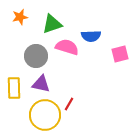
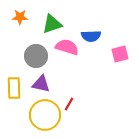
orange star: rotated 14 degrees clockwise
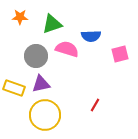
pink semicircle: moved 2 px down
purple triangle: rotated 24 degrees counterclockwise
yellow rectangle: rotated 70 degrees counterclockwise
red line: moved 26 px right, 1 px down
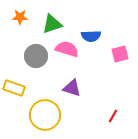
purple triangle: moved 31 px right, 4 px down; rotated 30 degrees clockwise
red line: moved 18 px right, 11 px down
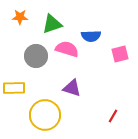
yellow rectangle: rotated 20 degrees counterclockwise
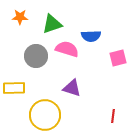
pink square: moved 2 px left, 4 px down
red line: rotated 24 degrees counterclockwise
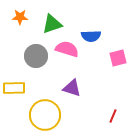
red line: rotated 16 degrees clockwise
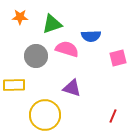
yellow rectangle: moved 3 px up
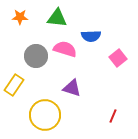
green triangle: moved 5 px right, 6 px up; rotated 25 degrees clockwise
pink semicircle: moved 2 px left
pink square: rotated 24 degrees counterclockwise
yellow rectangle: rotated 55 degrees counterclockwise
